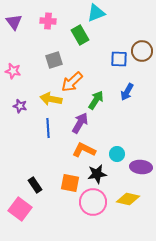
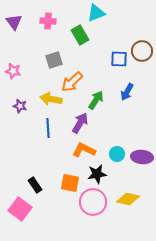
purple ellipse: moved 1 px right, 10 px up
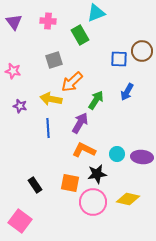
pink square: moved 12 px down
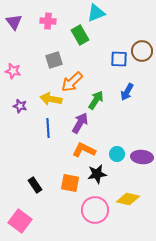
pink circle: moved 2 px right, 8 px down
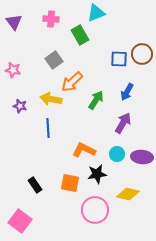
pink cross: moved 3 px right, 2 px up
brown circle: moved 3 px down
gray square: rotated 18 degrees counterclockwise
pink star: moved 1 px up
purple arrow: moved 43 px right
yellow diamond: moved 5 px up
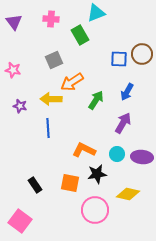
gray square: rotated 12 degrees clockwise
orange arrow: rotated 10 degrees clockwise
yellow arrow: rotated 10 degrees counterclockwise
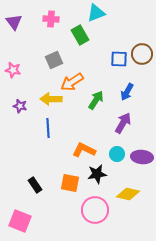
pink square: rotated 15 degrees counterclockwise
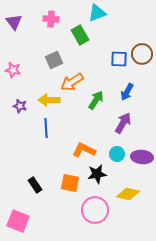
cyan triangle: moved 1 px right
yellow arrow: moved 2 px left, 1 px down
blue line: moved 2 px left
pink square: moved 2 px left
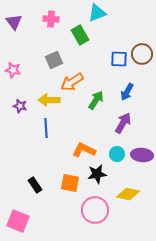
purple ellipse: moved 2 px up
